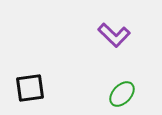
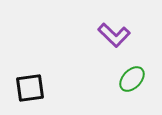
green ellipse: moved 10 px right, 15 px up
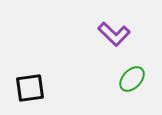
purple L-shape: moved 1 px up
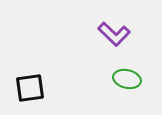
green ellipse: moved 5 px left; rotated 60 degrees clockwise
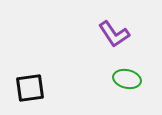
purple L-shape: rotated 12 degrees clockwise
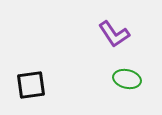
black square: moved 1 px right, 3 px up
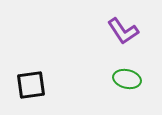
purple L-shape: moved 9 px right, 3 px up
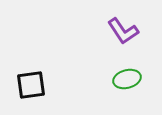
green ellipse: rotated 28 degrees counterclockwise
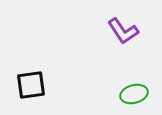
green ellipse: moved 7 px right, 15 px down
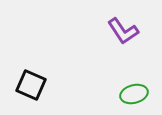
black square: rotated 32 degrees clockwise
